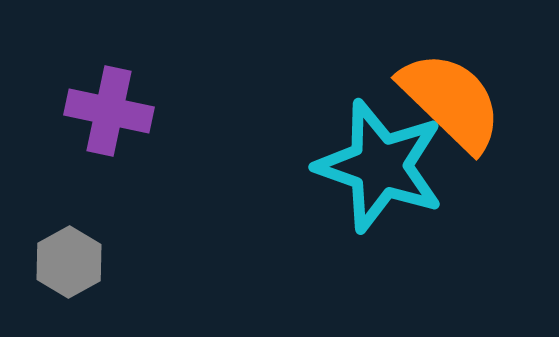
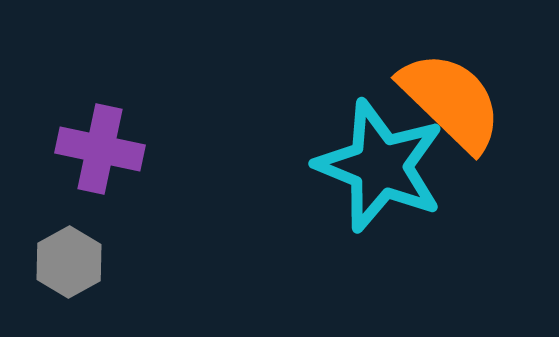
purple cross: moved 9 px left, 38 px down
cyan star: rotated 3 degrees clockwise
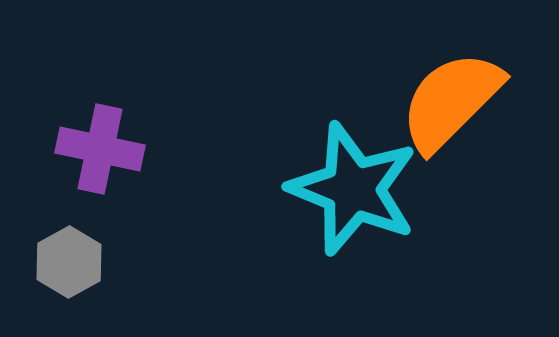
orange semicircle: rotated 89 degrees counterclockwise
cyan star: moved 27 px left, 23 px down
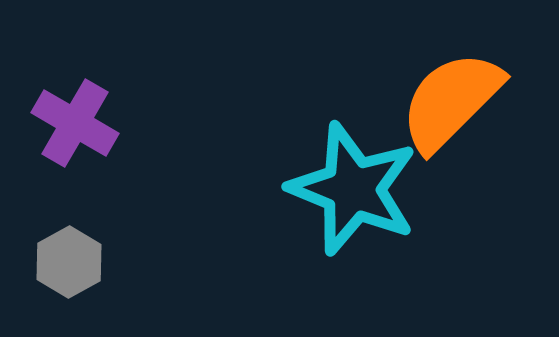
purple cross: moved 25 px left, 26 px up; rotated 18 degrees clockwise
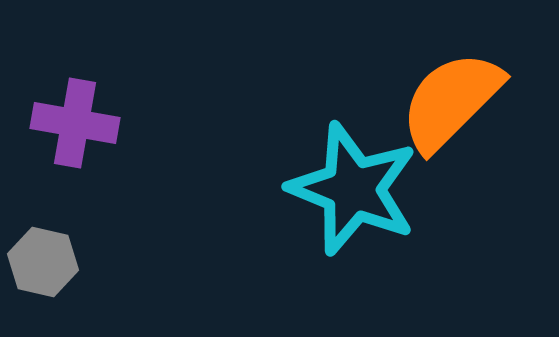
purple cross: rotated 20 degrees counterclockwise
gray hexagon: moved 26 px left; rotated 18 degrees counterclockwise
